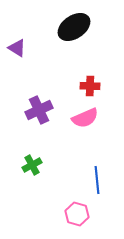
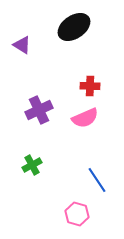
purple triangle: moved 5 px right, 3 px up
blue line: rotated 28 degrees counterclockwise
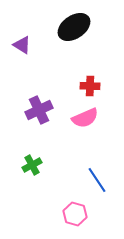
pink hexagon: moved 2 px left
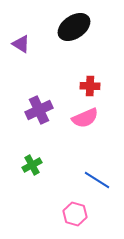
purple triangle: moved 1 px left, 1 px up
blue line: rotated 24 degrees counterclockwise
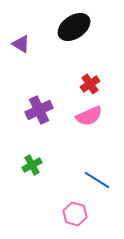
red cross: moved 2 px up; rotated 36 degrees counterclockwise
pink semicircle: moved 4 px right, 2 px up
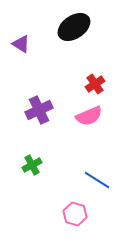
red cross: moved 5 px right
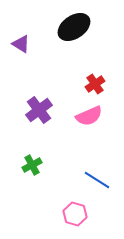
purple cross: rotated 12 degrees counterclockwise
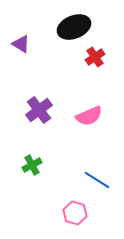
black ellipse: rotated 12 degrees clockwise
red cross: moved 27 px up
pink hexagon: moved 1 px up
